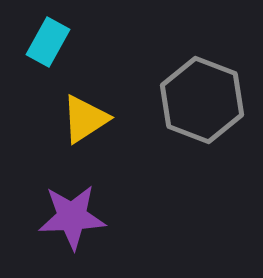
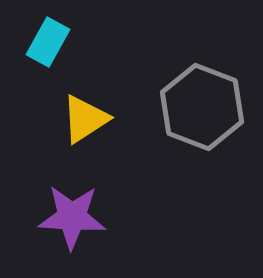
gray hexagon: moved 7 px down
purple star: rotated 6 degrees clockwise
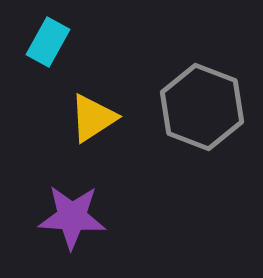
yellow triangle: moved 8 px right, 1 px up
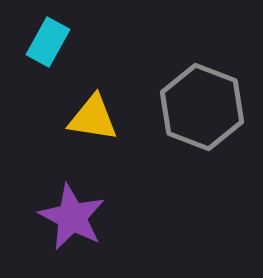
yellow triangle: rotated 42 degrees clockwise
purple star: rotated 24 degrees clockwise
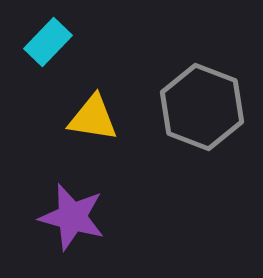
cyan rectangle: rotated 15 degrees clockwise
purple star: rotated 12 degrees counterclockwise
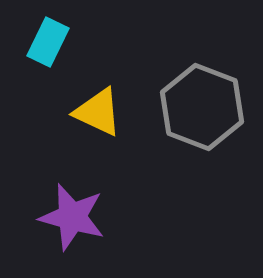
cyan rectangle: rotated 18 degrees counterclockwise
yellow triangle: moved 5 px right, 6 px up; rotated 16 degrees clockwise
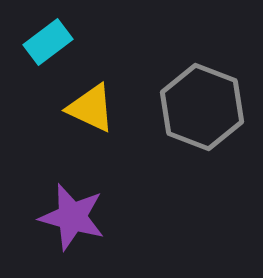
cyan rectangle: rotated 27 degrees clockwise
yellow triangle: moved 7 px left, 4 px up
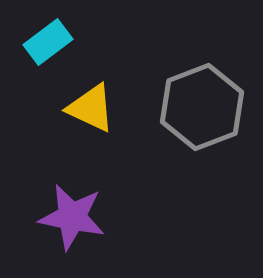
gray hexagon: rotated 18 degrees clockwise
purple star: rotated 4 degrees counterclockwise
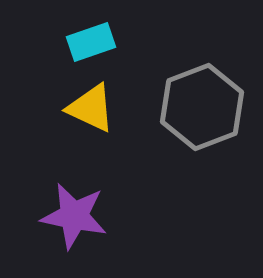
cyan rectangle: moved 43 px right; rotated 18 degrees clockwise
purple star: moved 2 px right, 1 px up
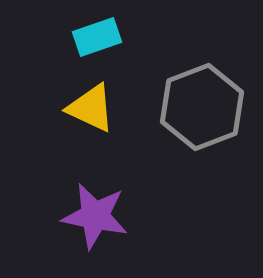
cyan rectangle: moved 6 px right, 5 px up
purple star: moved 21 px right
